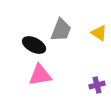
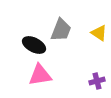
purple cross: moved 4 px up
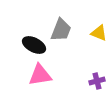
yellow triangle: rotated 12 degrees counterclockwise
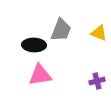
black ellipse: rotated 25 degrees counterclockwise
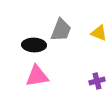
pink triangle: moved 3 px left, 1 px down
